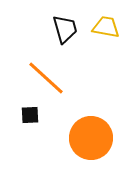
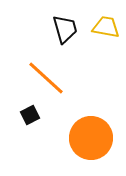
black square: rotated 24 degrees counterclockwise
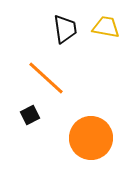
black trapezoid: rotated 8 degrees clockwise
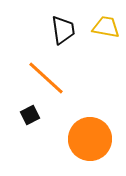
black trapezoid: moved 2 px left, 1 px down
orange circle: moved 1 px left, 1 px down
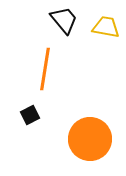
black trapezoid: moved 1 px right, 10 px up; rotated 32 degrees counterclockwise
orange line: moved 1 px left, 9 px up; rotated 57 degrees clockwise
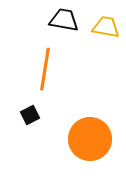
black trapezoid: rotated 40 degrees counterclockwise
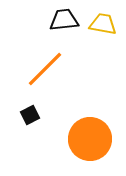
black trapezoid: rotated 16 degrees counterclockwise
yellow trapezoid: moved 3 px left, 3 px up
orange line: rotated 36 degrees clockwise
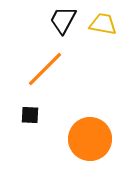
black trapezoid: moved 1 px left; rotated 56 degrees counterclockwise
black square: rotated 30 degrees clockwise
